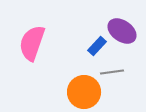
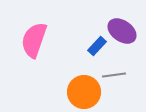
pink semicircle: moved 2 px right, 3 px up
gray line: moved 2 px right, 3 px down
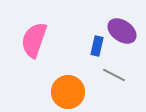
blue rectangle: rotated 30 degrees counterclockwise
gray line: rotated 35 degrees clockwise
orange circle: moved 16 px left
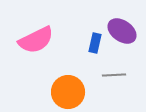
pink semicircle: moved 2 px right; rotated 135 degrees counterclockwise
blue rectangle: moved 2 px left, 3 px up
gray line: rotated 30 degrees counterclockwise
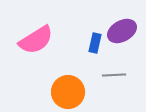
purple ellipse: rotated 64 degrees counterclockwise
pink semicircle: rotated 6 degrees counterclockwise
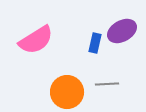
gray line: moved 7 px left, 9 px down
orange circle: moved 1 px left
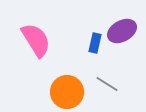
pink semicircle: rotated 90 degrees counterclockwise
gray line: rotated 35 degrees clockwise
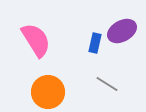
orange circle: moved 19 px left
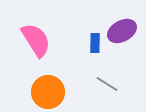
blue rectangle: rotated 12 degrees counterclockwise
